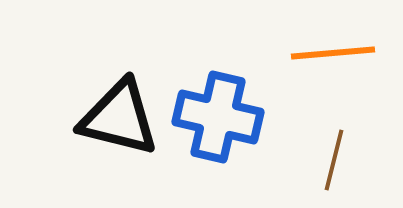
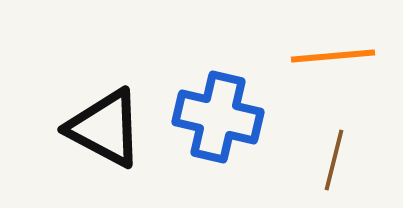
orange line: moved 3 px down
black triangle: moved 14 px left, 10 px down; rotated 14 degrees clockwise
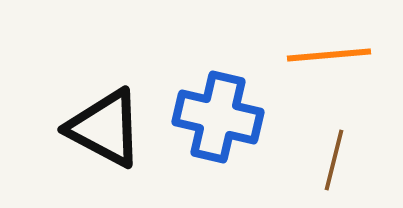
orange line: moved 4 px left, 1 px up
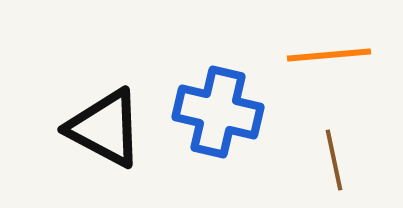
blue cross: moved 5 px up
brown line: rotated 26 degrees counterclockwise
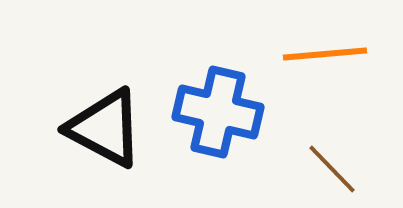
orange line: moved 4 px left, 1 px up
brown line: moved 2 px left, 9 px down; rotated 32 degrees counterclockwise
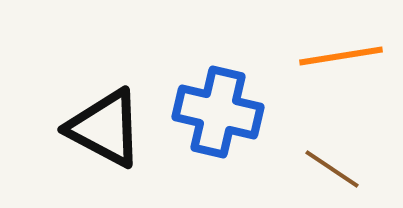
orange line: moved 16 px right, 2 px down; rotated 4 degrees counterclockwise
brown line: rotated 12 degrees counterclockwise
